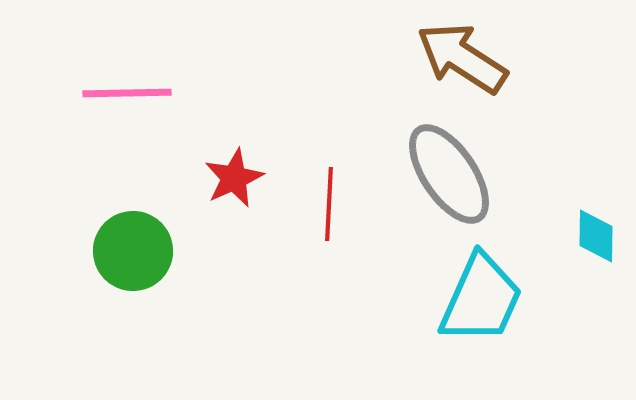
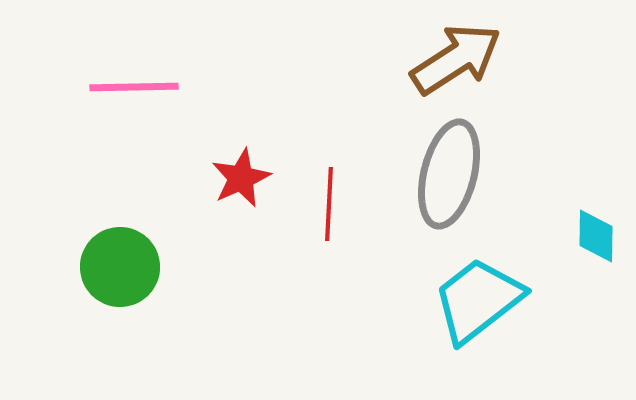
brown arrow: moved 6 px left, 1 px down; rotated 114 degrees clockwise
pink line: moved 7 px right, 6 px up
gray ellipse: rotated 48 degrees clockwise
red star: moved 7 px right
green circle: moved 13 px left, 16 px down
cyan trapezoid: moved 3 px left, 1 px down; rotated 152 degrees counterclockwise
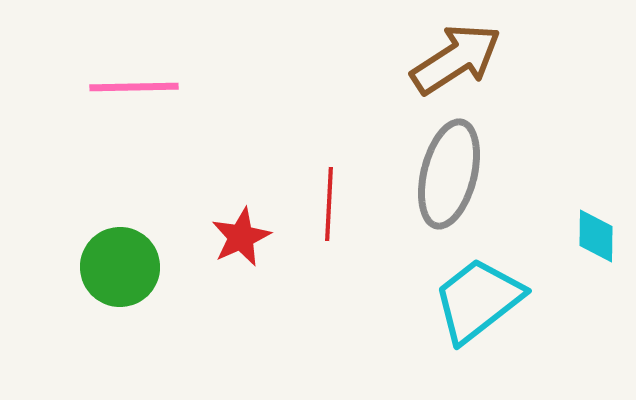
red star: moved 59 px down
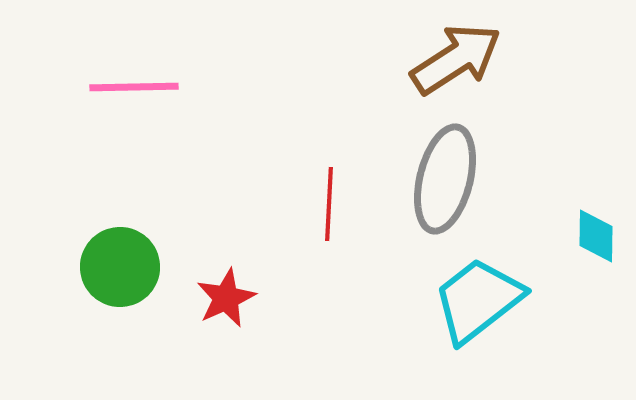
gray ellipse: moved 4 px left, 5 px down
red star: moved 15 px left, 61 px down
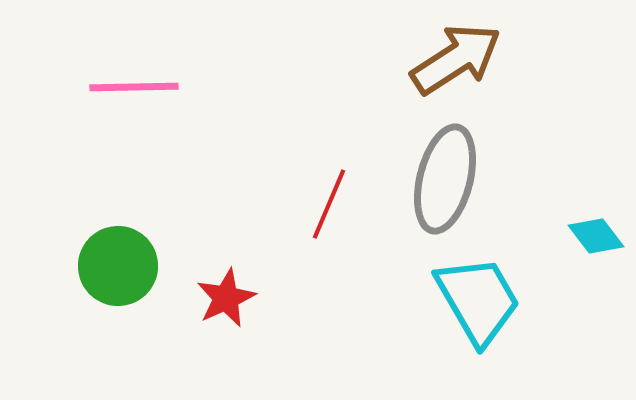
red line: rotated 20 degrees clockwise
cyan diamond: rotated 38 degrees counterclockwise
green circle: moved 2 px left, 1 px up
cyan trapezoid: rotated 98 degrees clockwise
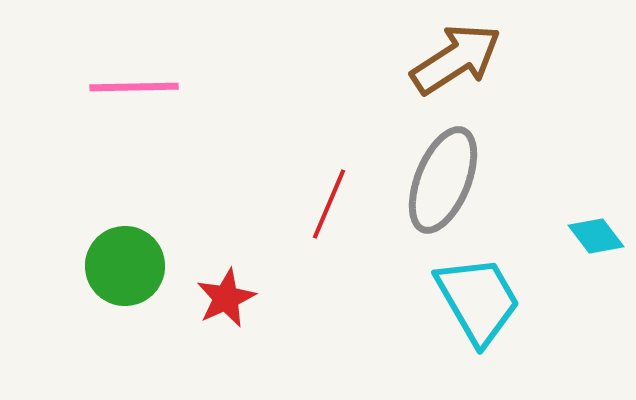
gray ellipse: moved 2 px left, 1 px down; rotated 8 degrees clockwise
green circle: moved 7 px right
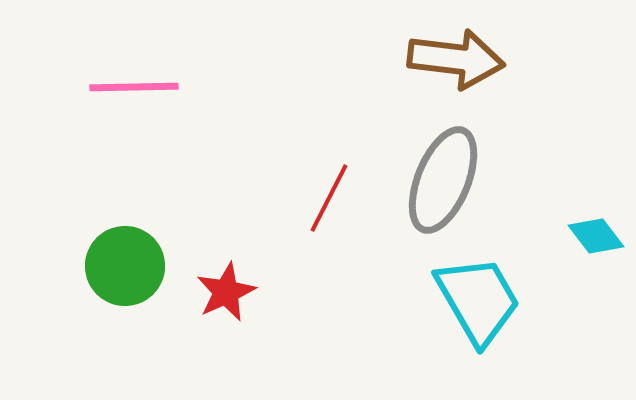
brown arrow: rotated 40 degrees clockwise
red line: moved 6 px up; rotated 4 degrees clockwise
red star: moved 6 px up
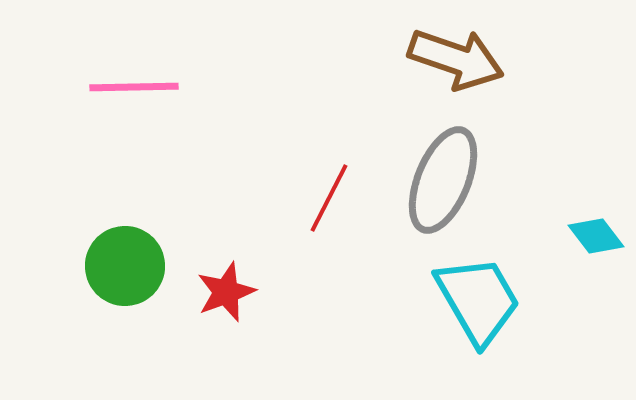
brown arrow: rotated 12 degrees clockwise
red star: rotated 4 degrees clockwise
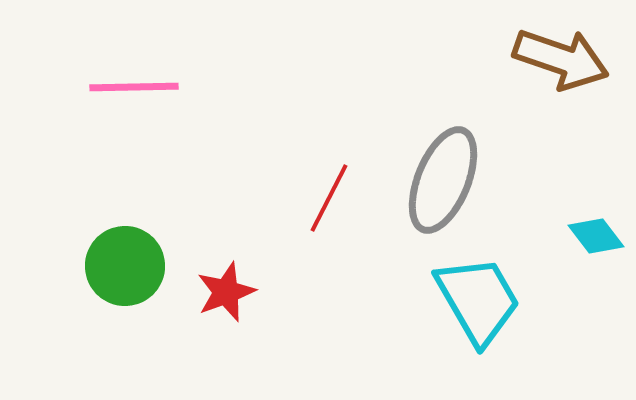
brown arrow: moved 105 px right
